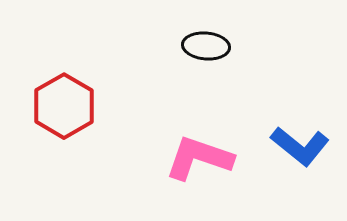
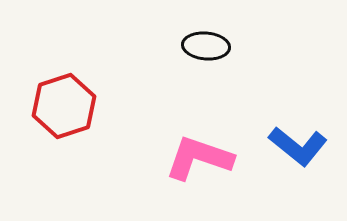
red hexagon: rotated 12 degrees clockwise
blue L-shape: moved 2 px left
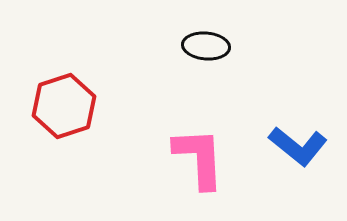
pink L-shape: rotated 68 degrees clockwise
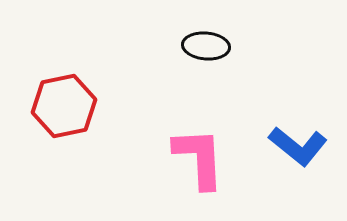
red hexagon: rotated 6 degrees clockwise
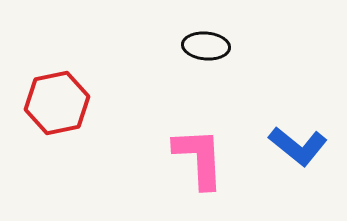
red hexagon: moved 7 px left, 3 px up
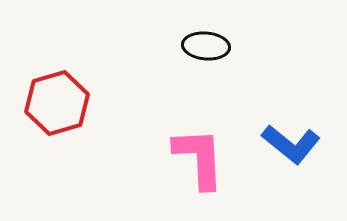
red hexagon: rotated 4 degrees counterclockwise
blue L-shape: moved 7 px left, 2 px up
